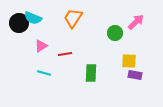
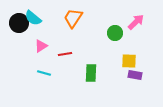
cyan semicircle: rotated 18 degrees clockwise
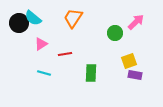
pink triangle: moved 2 px up
yellow square: rotated 21 degrees counterclockwise
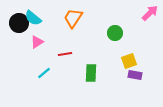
pink arrow: moved 14 px right, 9 px up
pink triangle: moved 4 px left, 2 px up
cyan line: rotated 56 degrees counterclockwise
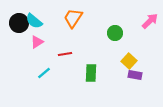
pink arrow: moved 8 px down
cyan semicircle: moved 1 px right, 3 px down
yellow square: rotated 28 degrees counterclockwise
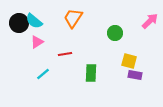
yellow square: rotated 28 degrees counterclockwise
cyan line: moved 1 px left, 1 px down
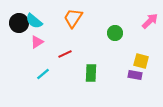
red line: rotated 16 degrees counterclockwise
yellow square: moved 12 px right
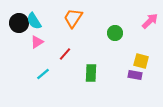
cyan semicircle: rotated 18 degrees clockwise
red line: rotated 24 degrees counterclockwise
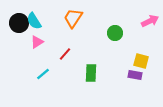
pink arrow: rotated 18 degrees clockwise
